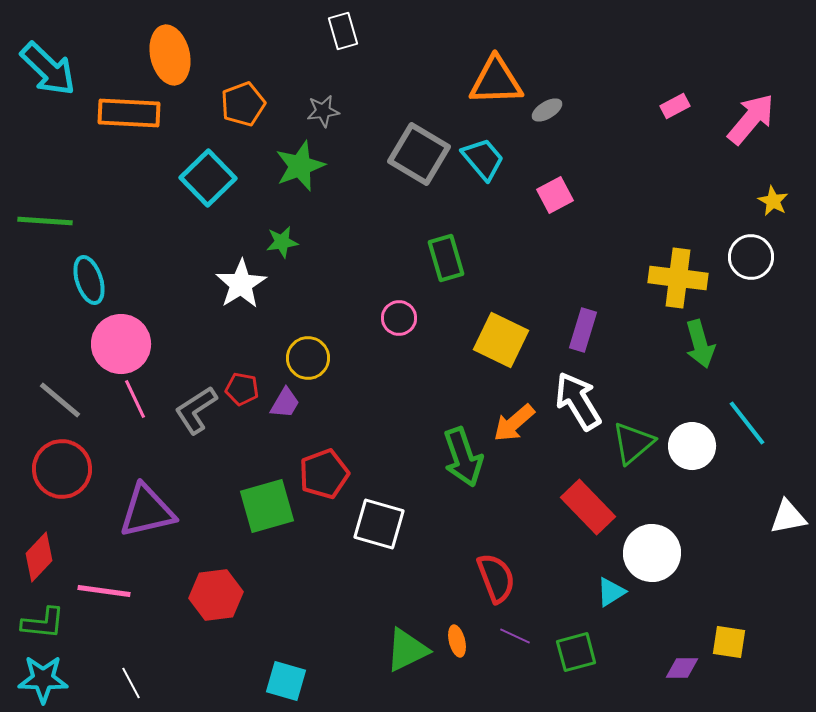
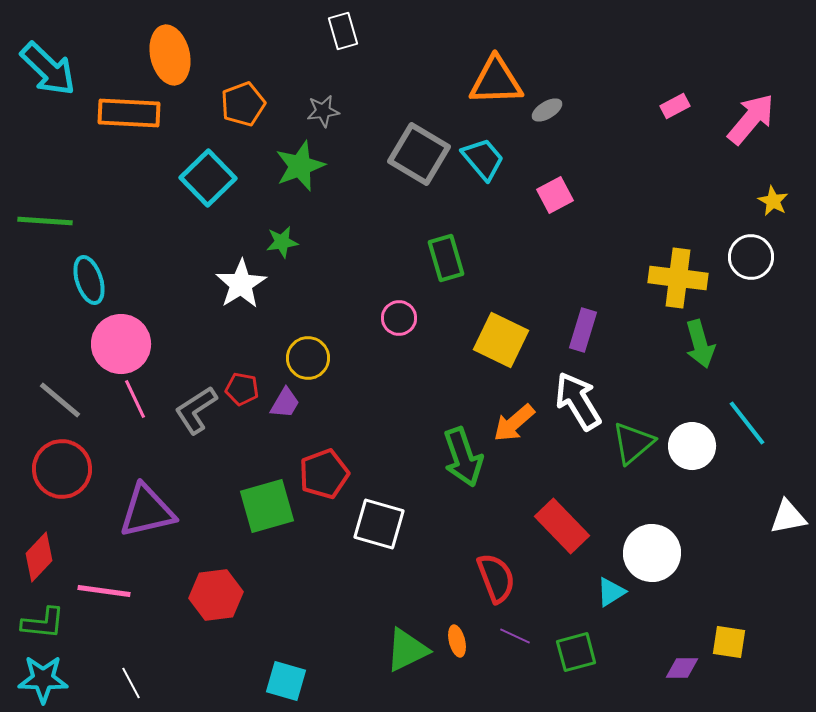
red rectangle at (588, 507): moved 26 px left, 19 px down
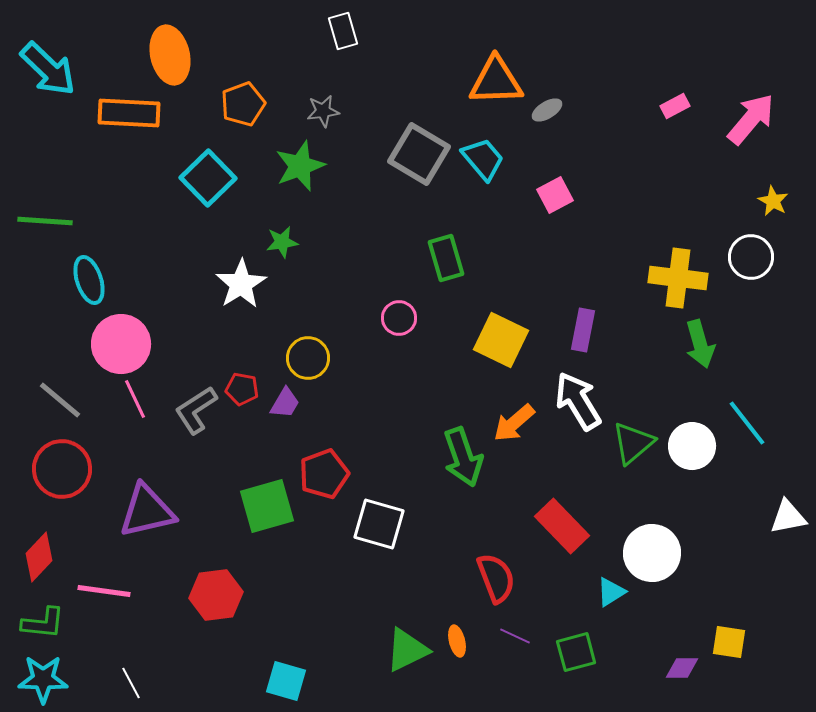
purple rectangle at (583, 330): rotated 6 degrees counterclockwise
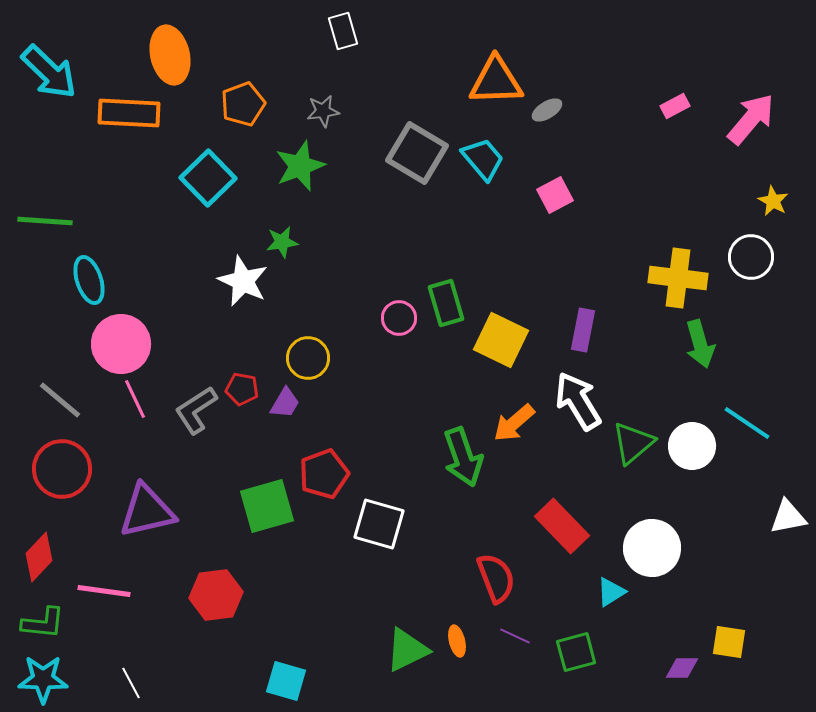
cyan arrow at (48, 69): moved 1 px right, 3 px down
gray square at (419, 154): moved 2 px left, 1 px up
green rectangle at (446, 258): moved 45 px down
white star at (241, 284): moved 2 px right, 3 px up; rotated 15 degrees counterclockwise
cyan line at (747, 423): rotated 18 degrees counterclockwise
white circle at (652, 553): moved 5 px up
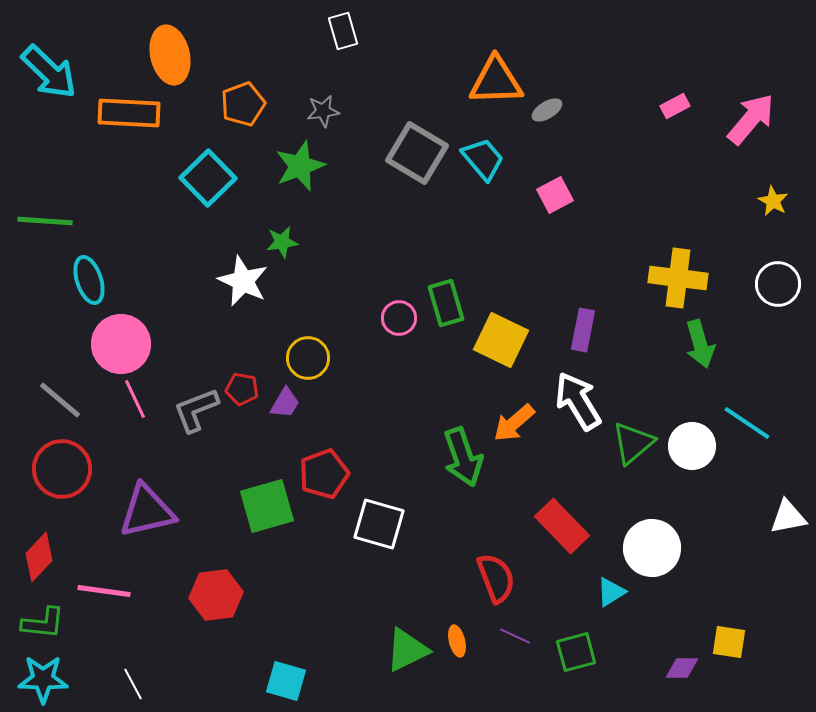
white circle at (751, 257): moved 27 px right, 27 px down
gray L-shape at (196, 410): rotated 12 degrees clockwise
white line at (131, 683): moved 2 px right, 1 px down
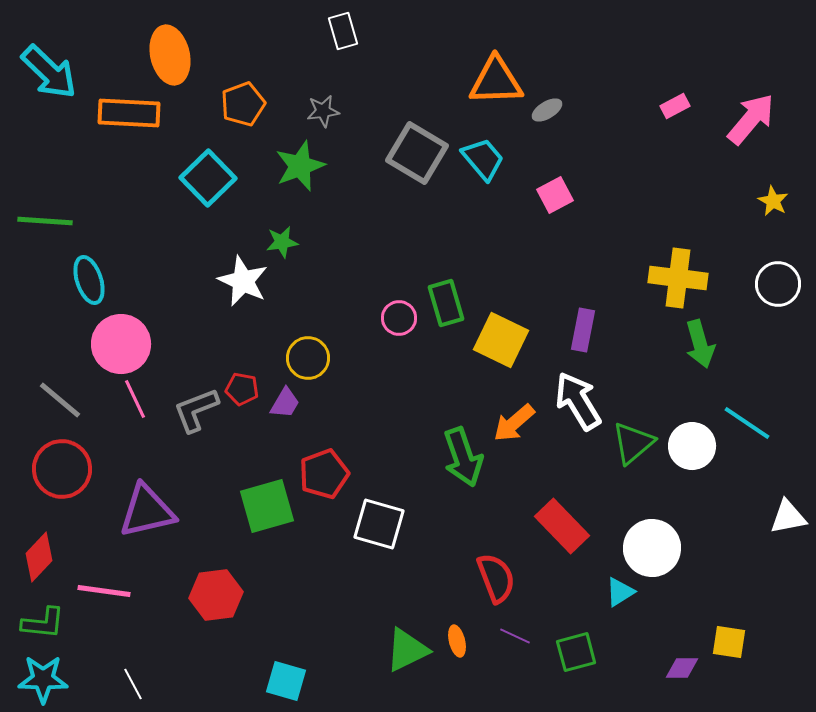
cyan triangle at (611, 592): moved 9 px right
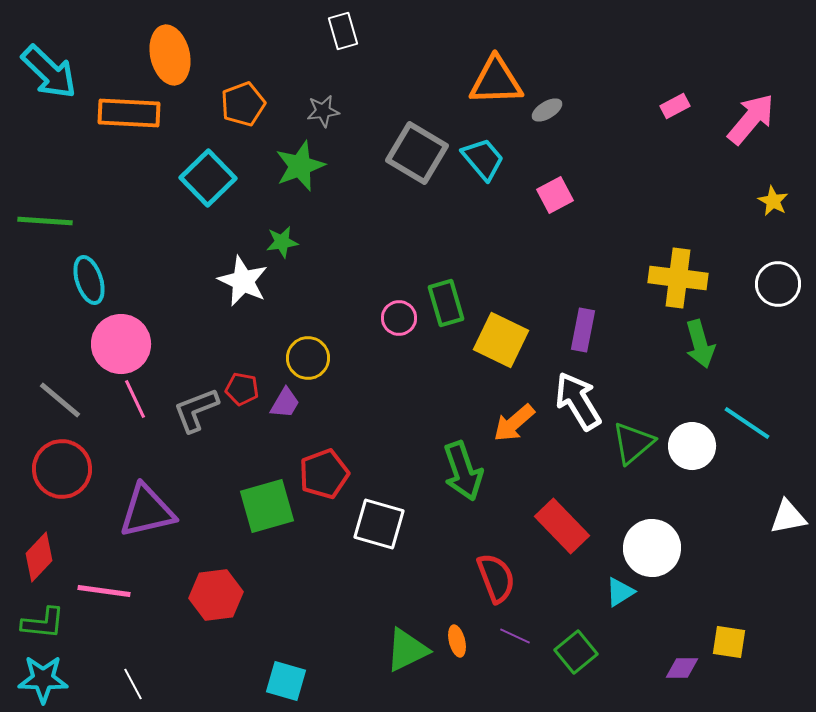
green arrow at (463, 457): moved 14 px down
green square at (576, 652): rotated 24 degrees counterclockwise
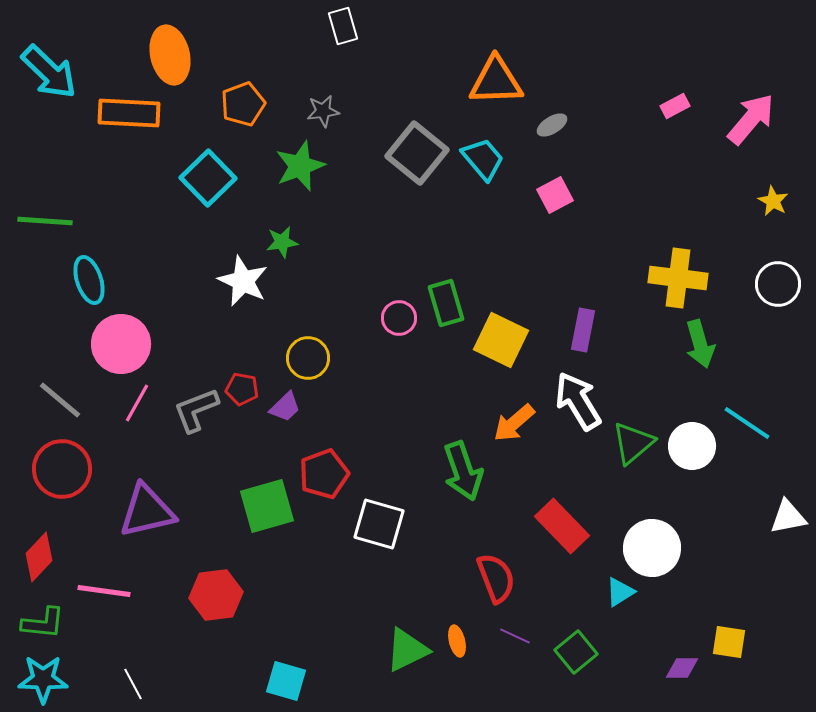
white rectangle at (343, 31): moved 5 px up
gray ellipse at (547, 110): moved 5 px right, 15 px down
gray square at (417, 153): rotated 8 degrees clockwise
pink line at (135, 399): moved 2 px right, 4 px down; rotated 54 degrees clockwise
purple trapezoid at (285, 403): moved 4 px down; rotated 16 degrees clockwise
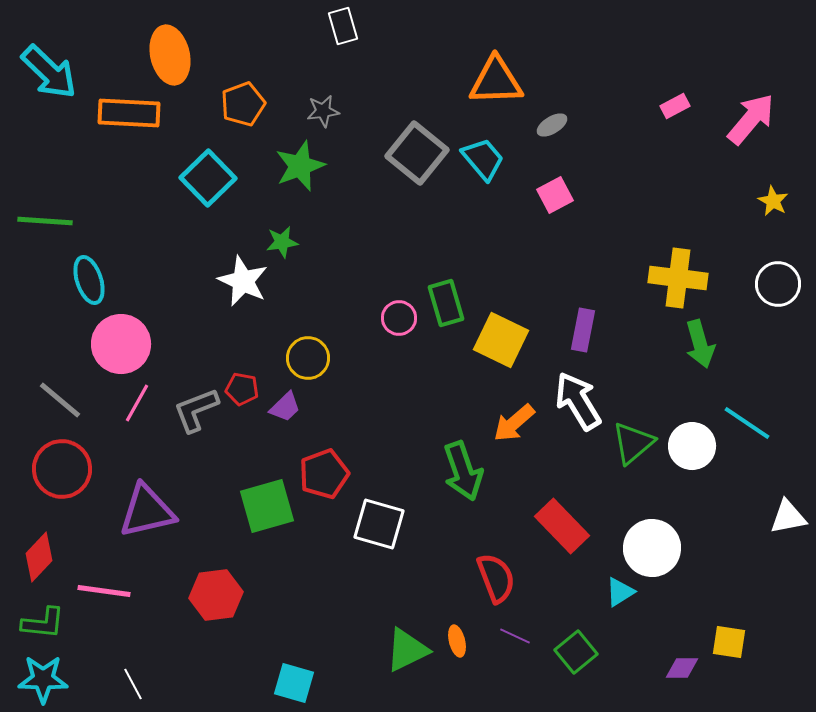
cyan square at (286, 681): moved 8 px right, 2 px down
